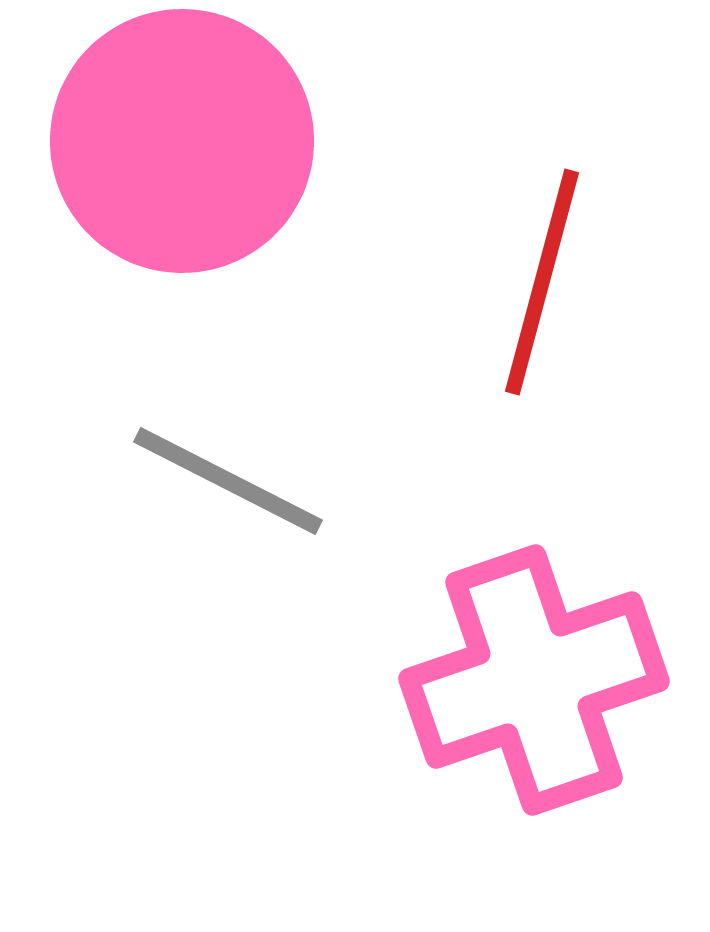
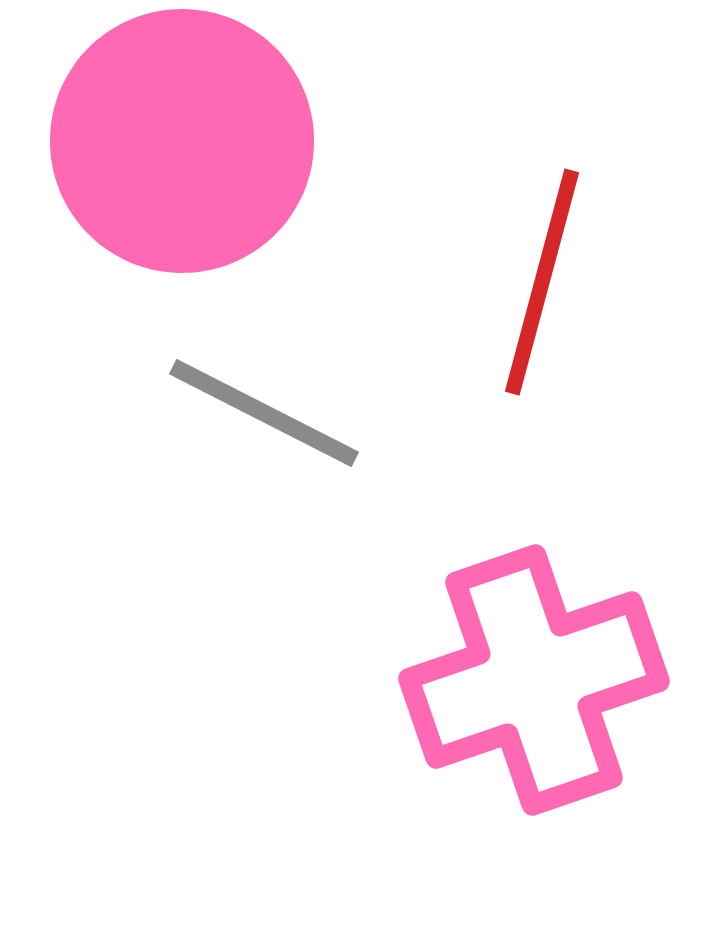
gray line: moved 36 px right, 68 px up
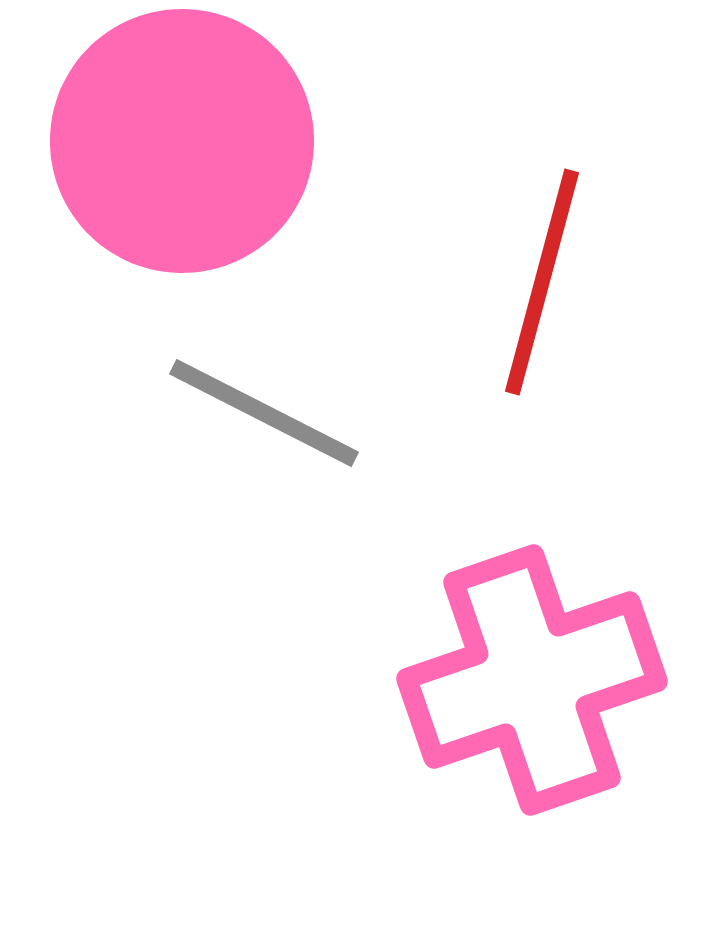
pink cross: moved 2 px left
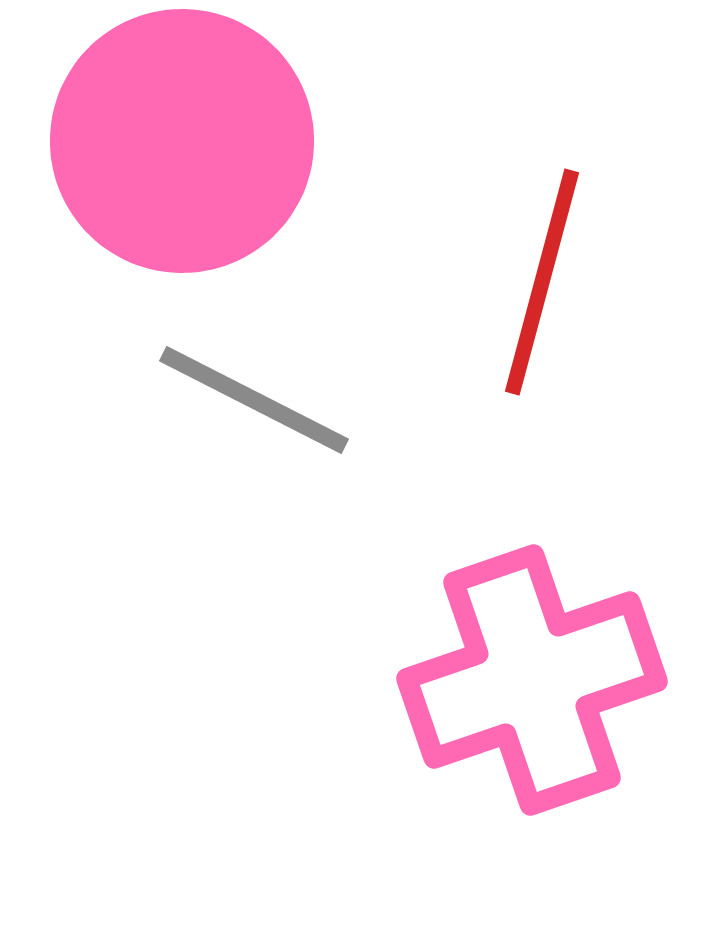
gray line: moved 10 px left, 13 px up
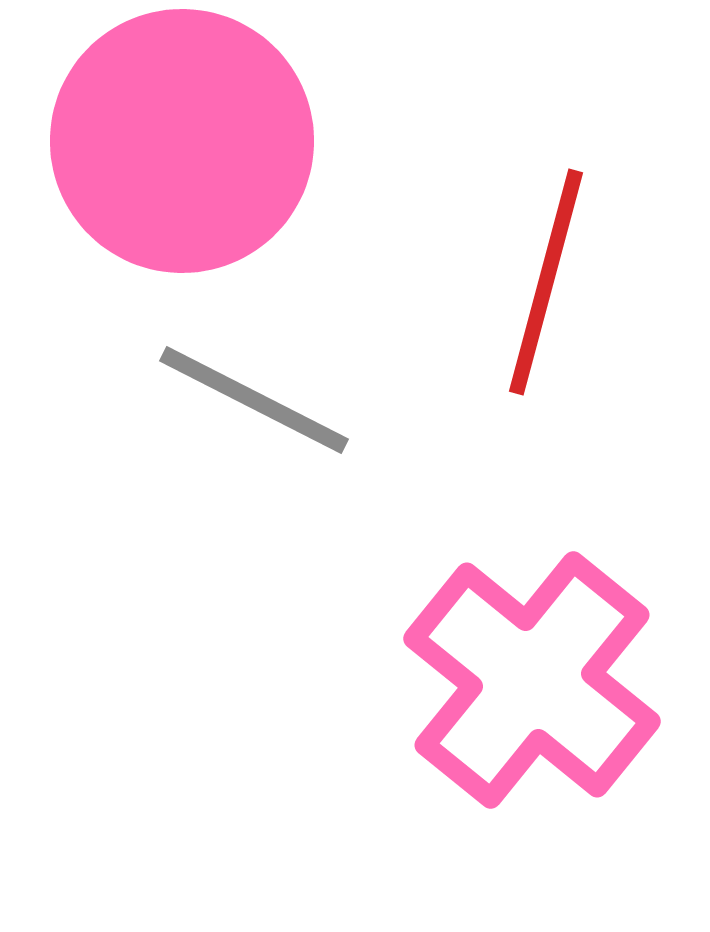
red line: moved 4 px right
pink cross: rotated 32 degrees counterclockwise
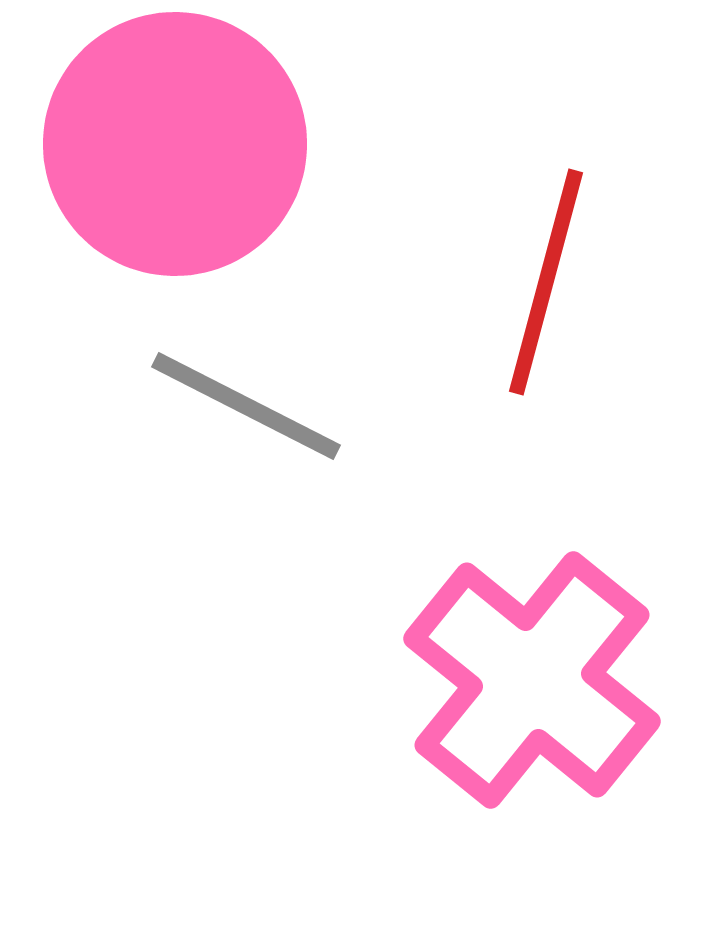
pink circle: moved 7 px left, 3 px down
gray line: moved 8 px left, 6 px down
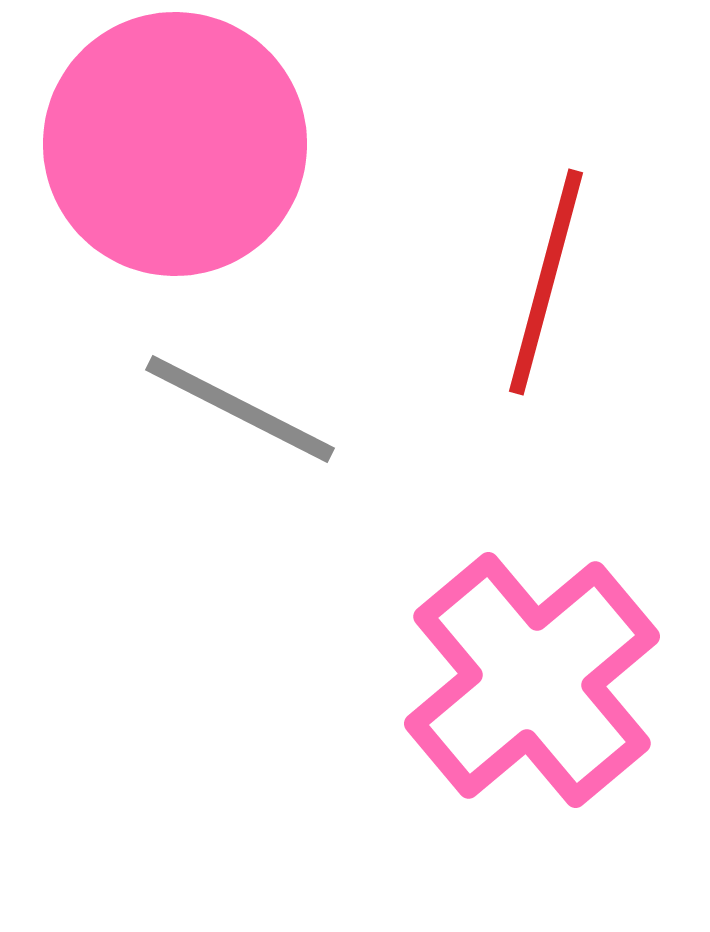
gray line: moved 6 px left, 3 px down
pink cross: rotated 11 degrees clockwise
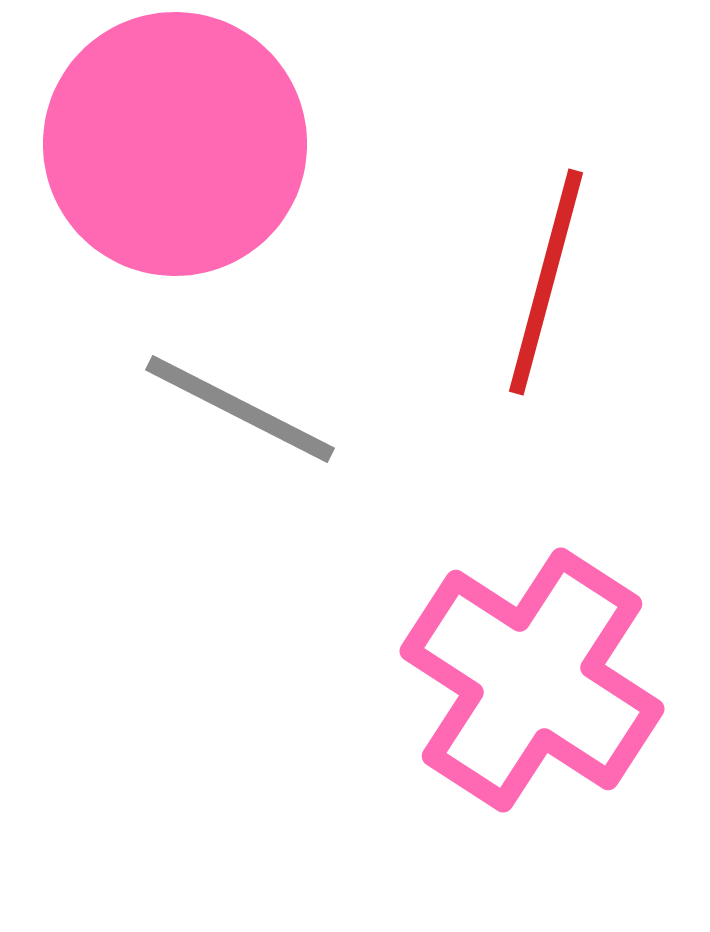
pink cross: rotated 17 degrees counterclockwise
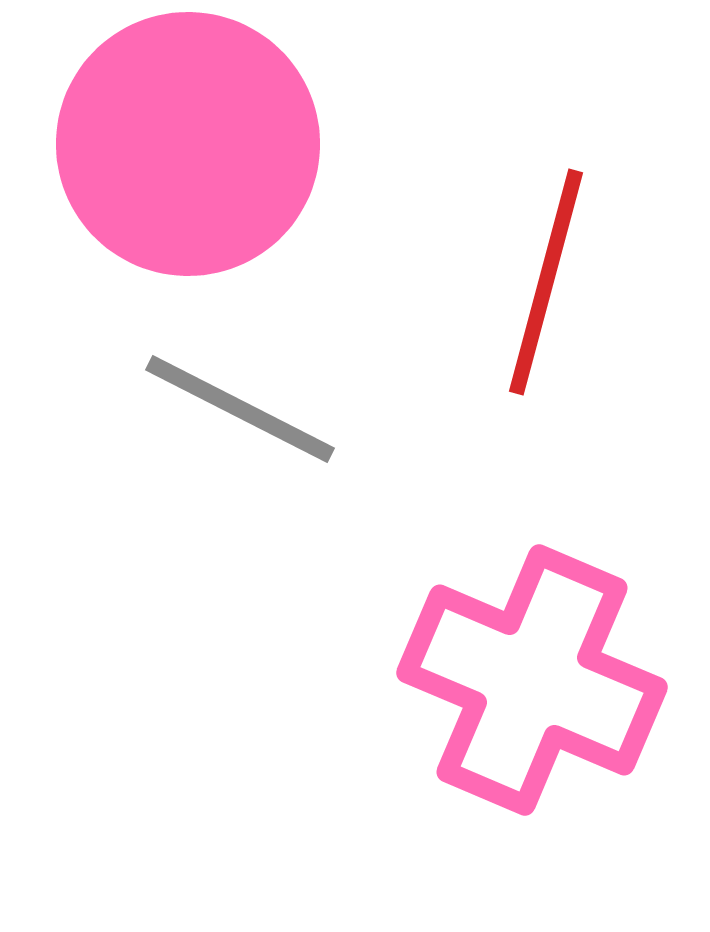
pink circle: moved 13 px right
pink cross: rotated 10 degrees counterclockwise
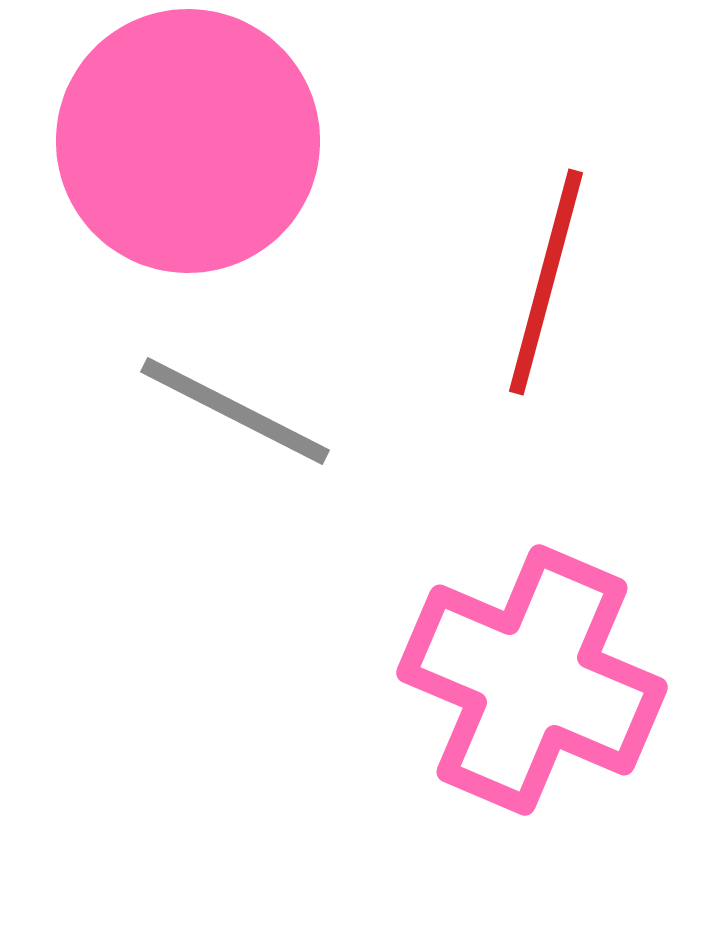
pink circle: moved 3 px up
gray line: moved 5 px left, 2 px down
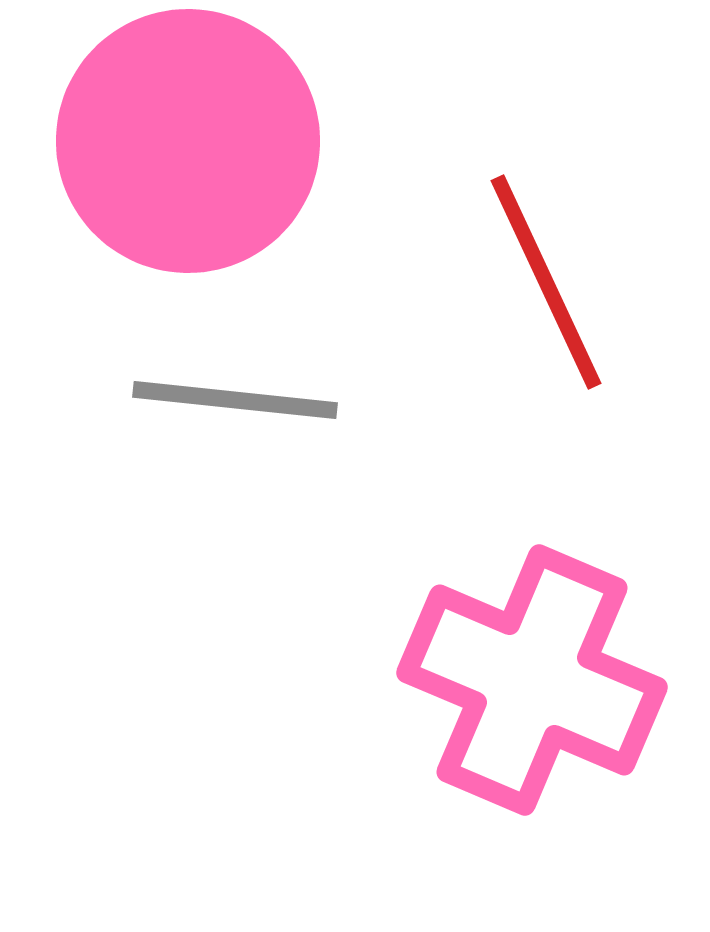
red line: rotated 40 degrees counterclockwise
gray line: moved 11 px up; rotated 21 degrees counterclockwise
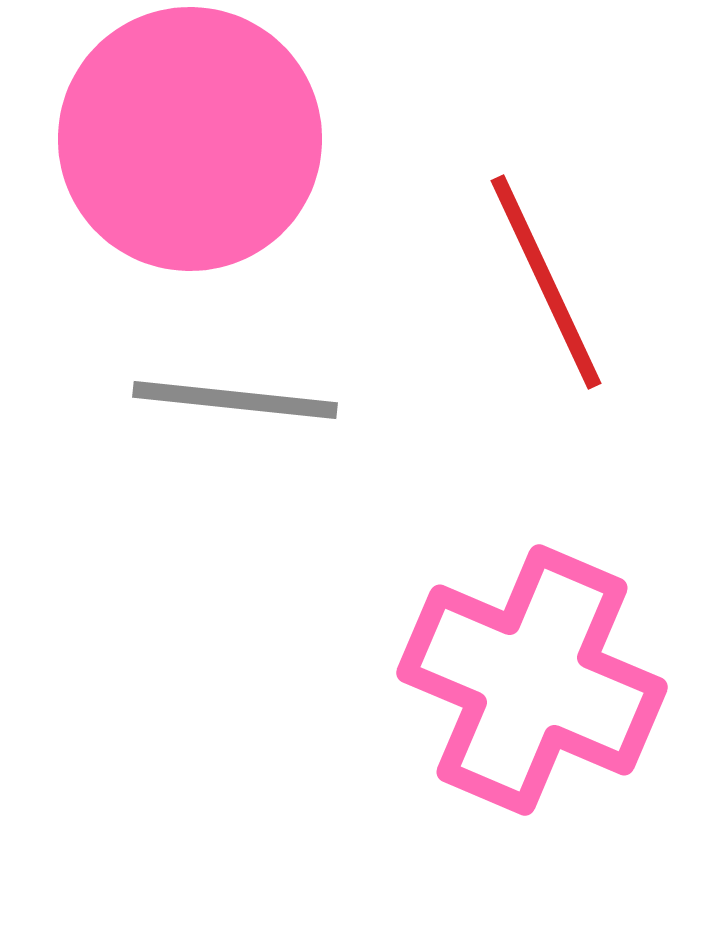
pink circle: moved 2 px right, 2 px up
